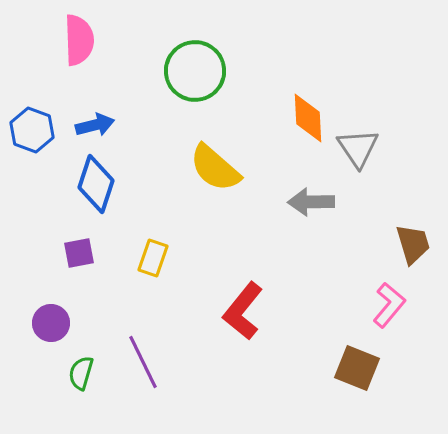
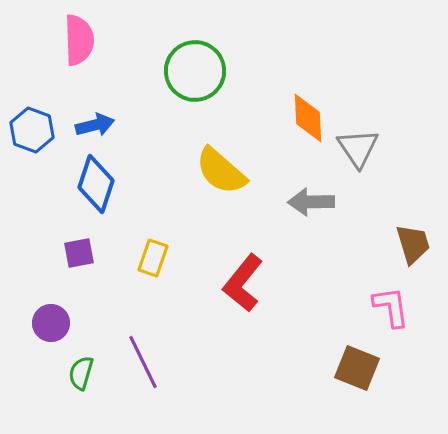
yellow semicircle: moved 6 px right, 3 px down
pink L-shape: moved 2 px right, 2 px down; rotated 48 degrees counterclockwise
red L-shape: moved 28 px up
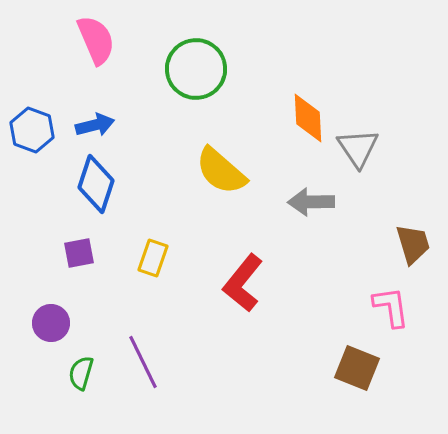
pink semicircle: moved 17 px right; rotated 21 degrees counterclockwise
green circle: moved 1 px right, 2 px up
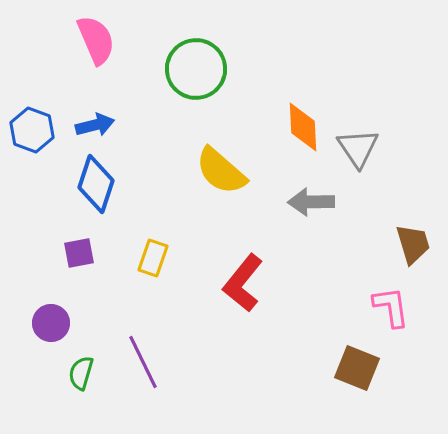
orange diamond: moved 5 px left, 9 px down
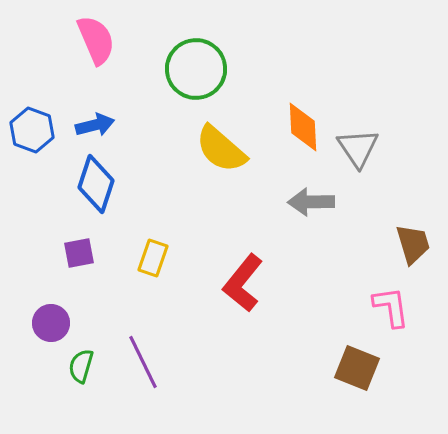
yellow semicircle: moved 22 px up
green semicircle: moved 7 px up
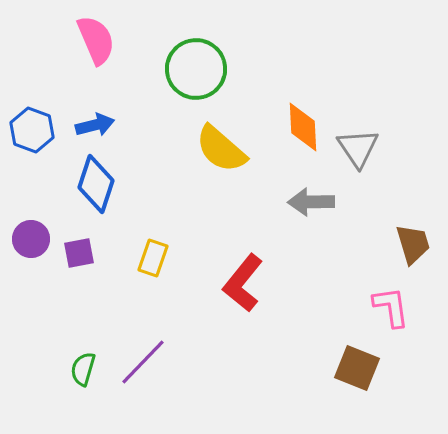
purple circle: moved 20 px left, 84 px up
purple line: rotated 70 degrees clockwise
green semicircle: moved 2 px right, 3 px down
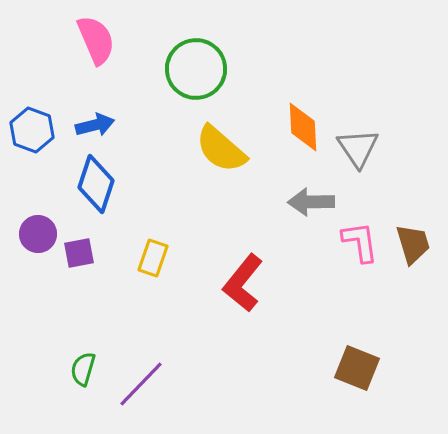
purple circle: moved 7 px right, 5 px up
pink L-shape: moved 31 px left, 65 px up
purple line: moved 2 px left, 22 px down
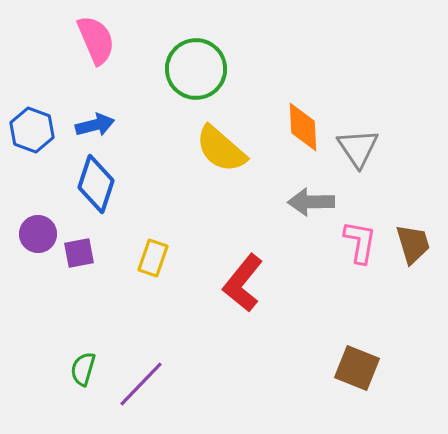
pink L-shape: rotated 18 degrees clockwise
